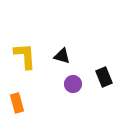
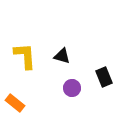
purple circle: moved 1 px left, 4 px down
orange rectangle: moved 2 px left; rotated 36 degrees counterclockwise
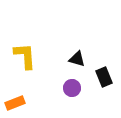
black triangle: moved 15 px right, 3 px down
orange rectangle: rotated 60 degrees counterclockwise
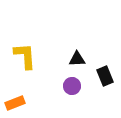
black triangle: rotated 18 degrees counterclockwise
black rectangle: moved 1 px right, 1 px up
purple circle: moved 2 px up
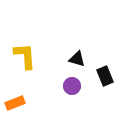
black triangle: rotated 18 degrees clockwise
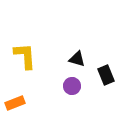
black rectangle: moved 1 px right, 1 px up
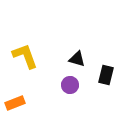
yellow L-shape: rotated 16 degrees counterclockwise
black rectangle: rotated 36 degrees clockwise
purple circle: moved 2 px left, 1 px up
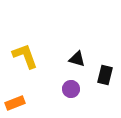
black rectangle: moved 1 px left
purple circle: moved 1 px right, 4 px down
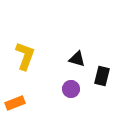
yellow L-shape: rotated 40 degrees clockwise
black rectangle: moved 3 px left, 1 px down
